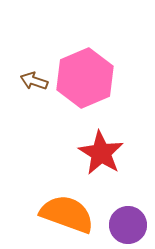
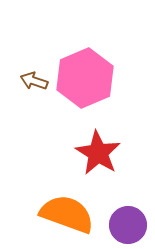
red star: moved 3 px left
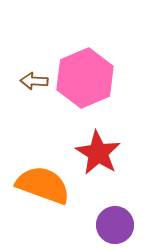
brown arrow: rotated 16 degrees counterclockwise
orange semicircle: moved 24 px left, 29 px up
purple circle: moved 13 px left
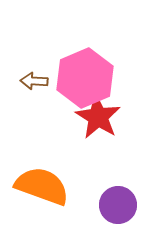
red star: moved 36 px up
orange semicircle: moved 1 px left, 1 px down
purple circle: moved 3 px right, 20 px up
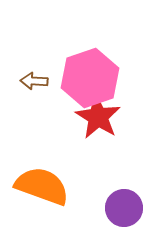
pink hexagon: moved 5 px right; rotated 4 degrees clockwise
purple circle: moved 6 px right, 3 px down
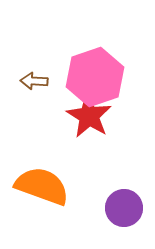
pink hexagon: moved 5 px right, 1 px up
red star: moved 9 px left, 1 px up
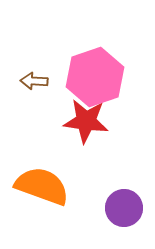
red star: moved 3 px left, 5 px down; rotated 24 degrees counterclockwise
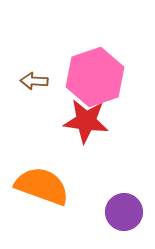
purple circle: moved 4 px down
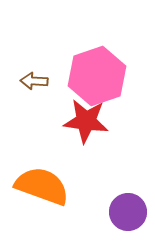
pink hexagon: moved 2 px right, 1 px up
purple circle: moved 4 px right
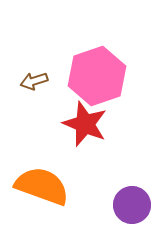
brown arrow: rotated 20 degrees counterclockwise
red star: moved 1 px left, 3 px down; rotated 15 degrees clockwise
purple circle: moved 4 px right, 7 px up
